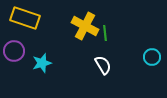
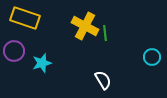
white semicircle: moved 15 px down
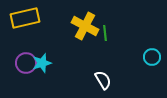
yellow rectangle: rotated 32 degrees counterclockwise
purple circle: moved 12 px right, 12 px down
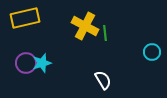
cyan circle: moved 5 px up
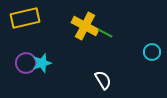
green line: rotated 56 degrees counterclockwise
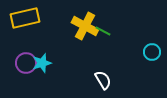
green line: moved 2 px left, 2 px up
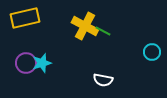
white semicircle: rotated 132 degrees clockwise
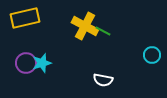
cyan circle: moved 3 px down
